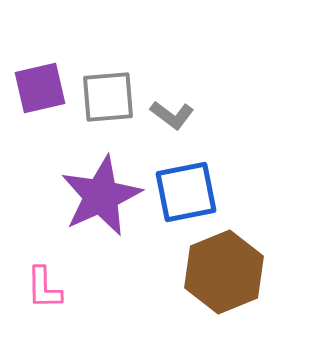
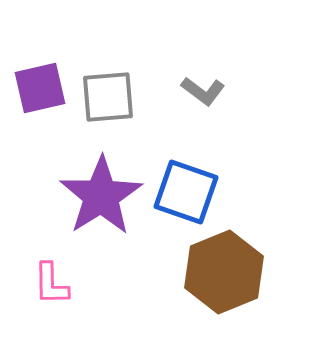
gray L-shape: moved 31 px right, 24 px up
blue square: rotated 30 degrees clockwise
purple star: rotated 8 degrees counterclockwise
pink L-shape: moved 7 px right, 4 px up
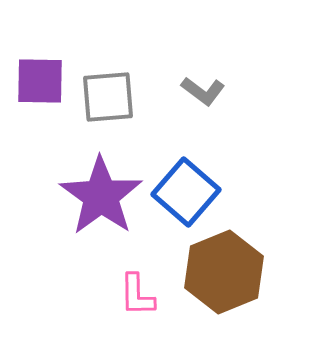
purple square: moved 7 px up; rotated 14 degrees clockwise
blue square: rotated 22 degrees clockwise
purple star: rotated 4 degrees counterclockwise
pink L-shape: moved 86 px right, 11 px down
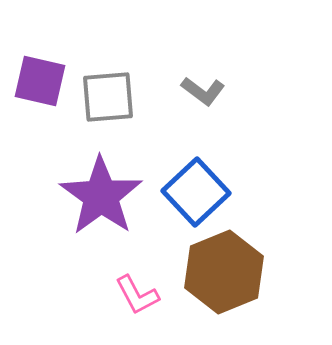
purple square: rotated 12 degrees clockwise
blue square: moved 10 px right; rotated 6 degrees clockwise
pink L-shape: rotated 27 degrees counterclockwise
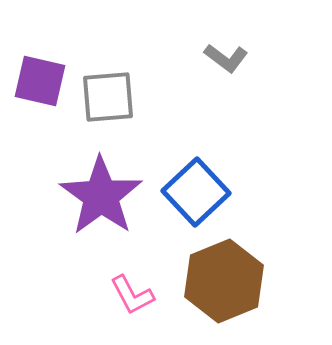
gray L-shape: moved 23 px right, 33 px up
brown hexagon: moved 9 px down
pink L-shape: moved 5 px left
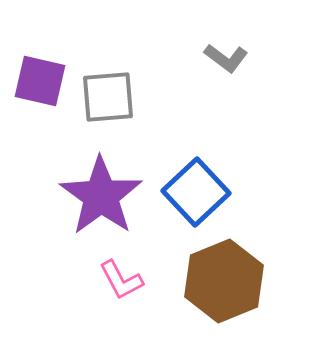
pink L-shape: moved 11 px left, 15 px up
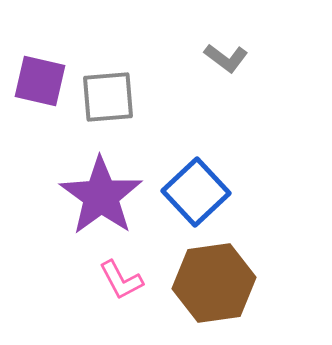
brown hexagon: moved 10 px left, 2 px down; rotated 14 degrees clockwise
